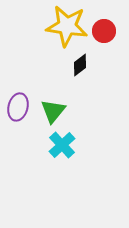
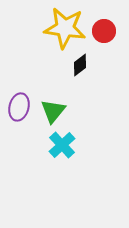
yellow star: moved 2 px left, 2 px down
purple ellipse: moved 1 px right
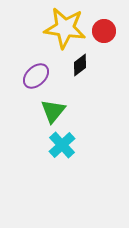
purple ellipse: moved 17 px right, 31 px up; rotated 32 degrees clockwise
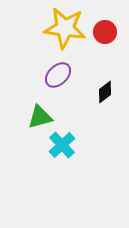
red circle: moved 1 px right, 1 px down
black diamond: moved 25 px right, 27 px down
purple ellipse: moved 22 px right, 1 px up
green triangle: moved 13 px left, 6 px down; rotated 36 degrees clockwise
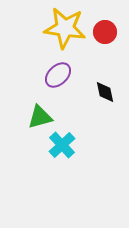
black diamond: rotated 65 degrees counterclockwise
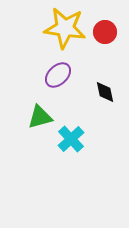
cyan cross: moved 9 px right, 6 px up
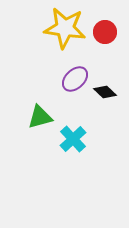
purple ellipse: moved 17 px right, 4 px down
black diamond: rotated 35 degrees counterclockwise
cyan cross: moved 2 px right
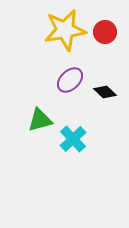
yellow star: moved 2 px down; rotated 18 degrees counterclockwise
purple ellipse: moved 5 px left, 1 px down
green triangle: moved 3 px down
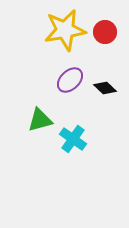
black diamond: moved 4 px up
cyan cross: rotated 12 degrees counterclockwise
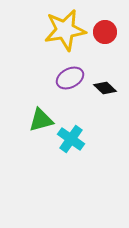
purple ellipse: moved 2 px up; rotated 16 degrees clockwise
green triangle: moved 1 px right
cyan cross: moved 2 px left
